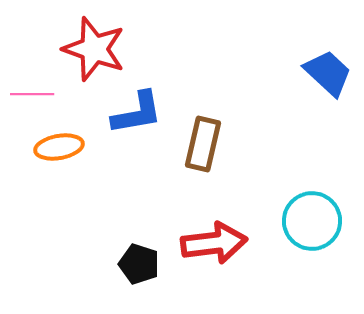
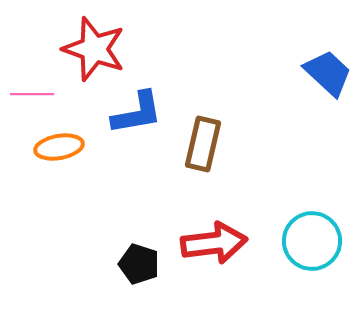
cyan circle: moved 20 px down
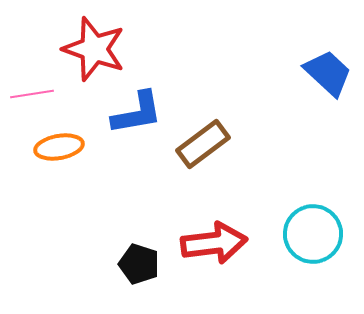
pink line: rotated 9 degrees counterclockwise
brown rectangle: rotated 40 degrees clockwise
cyan circle: moved 1 px right, 7 px up
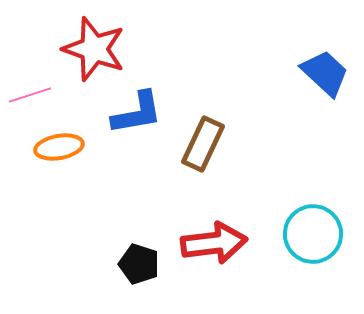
blue trapezoid: moved 3 px left
pink line: moved 2 px left, 1 px down; rotated 9 degrees counterclockwise
brown rectangle: rotated 28 degrees counterclockwise
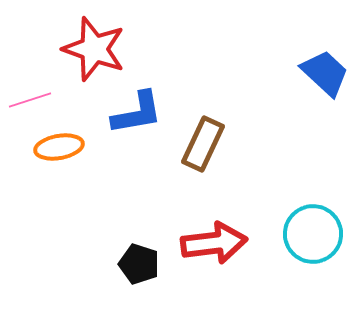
pink line: moved 5 px down
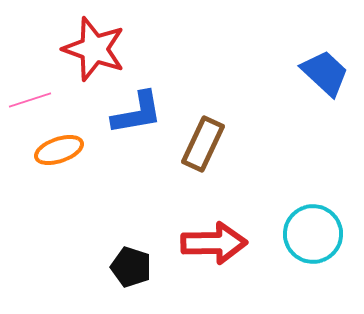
orange ellipse: moved 3 px down; rotated 9 degrees counterclockwise
red arrow: rotated 6 degrees clockwise
black pentagon: moved 8 px left, 3 px down
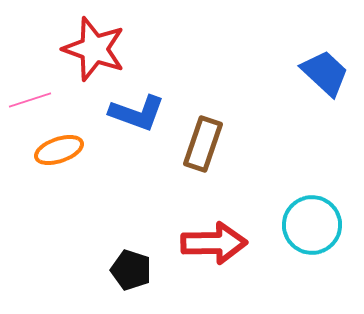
blue L-shape: rotated 30 degrees clockwise
brown rectangle: rotated 6 degrees counterclockwise
cyan circle: moved 1 px left, 9 px up
black pentagon: moved 3 px down
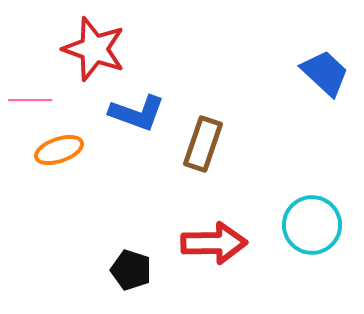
pink line: rotated 18 degrees clockwise
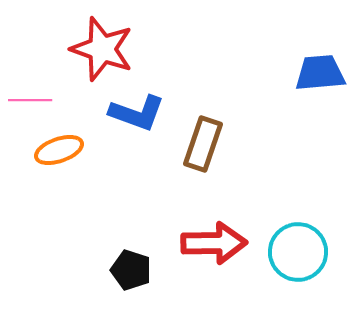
red star: moved 8 px right
blue trapezoid: moved 5 px left; rotated 48 degrees counterclockwise
cyan circle: moved 14 px left, 27 px down
